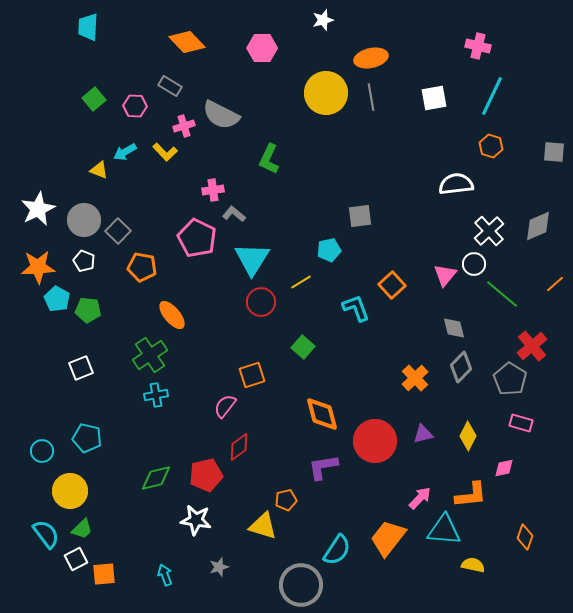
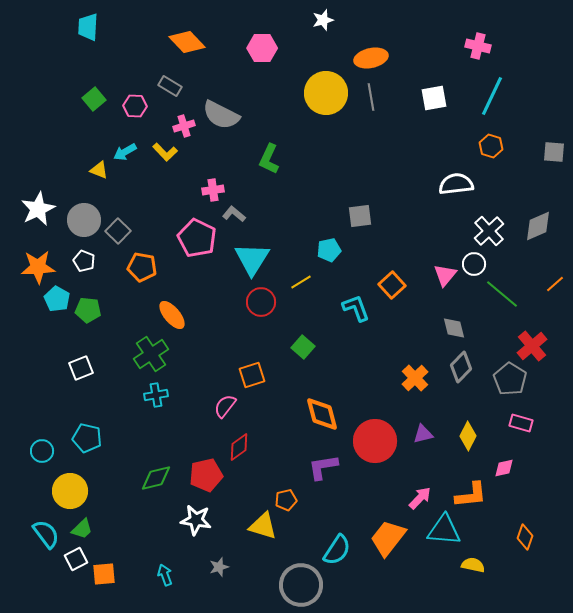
green cross at (150, 355): moved 1 px right, 1 px up
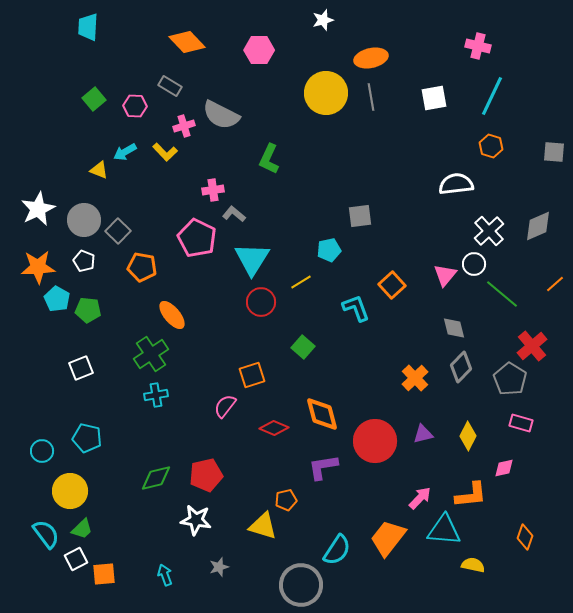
pink hexagon at (262, 48): moved 3 px left, 2 px down
red diamond at (239, 447): moved 35 px right, 19 px up; rotated 60 degrees clockwise
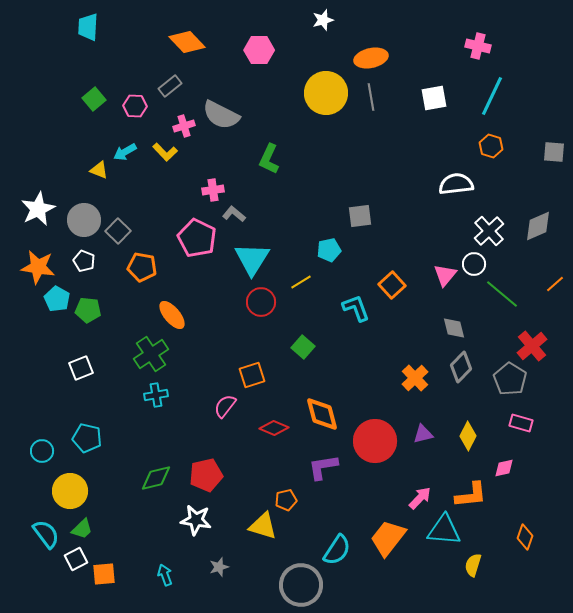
gray rectangle at (170, 86): rotated 70 degrees counterclockwise
orange star at (38, 267): rotated 12 degrees clockwise
yellow semicircle at (473, 565): rotated 85 degrees counterclockwise
